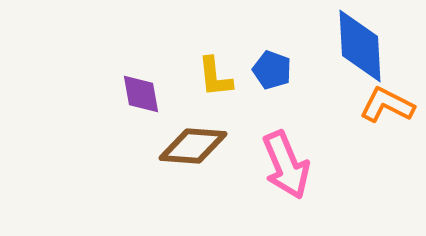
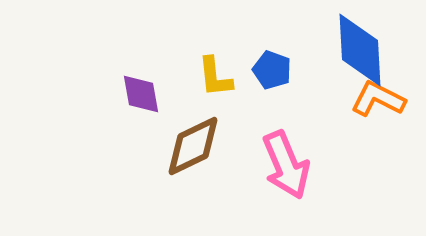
blue diamond: moved 4 px down
orange L-shape: moved 9 px left, 6 px up
brown diamond: rotated 30 degrees counterclockwise
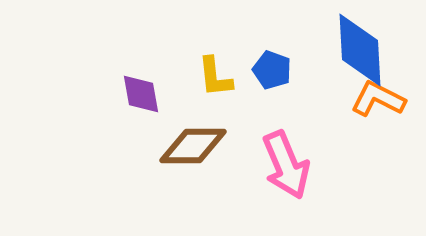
brown diamond: rotated 26 degrees clockwise
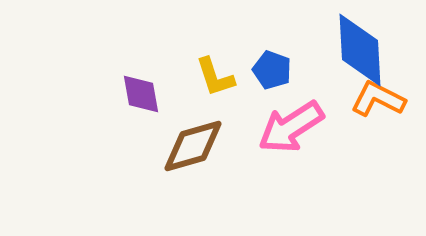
yellow L-shape: rotated 12 degrees counterclockwise
brown diamond: rotated 16 degrees counterclockwise
pink arrow: moved 5 px right, 38 px up; rotated 80 degrees clockwise
